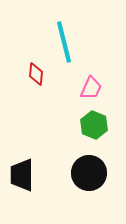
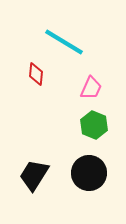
cyan line: rotated 45 degrees counterclockwise
black trapezoid: moved 12 px right; rotated 32 degrees clockwise
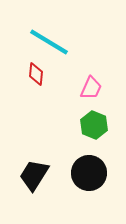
cyan line: moved 15 px left
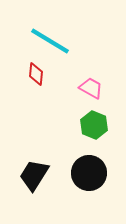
cyan line: moved 1 px right, 1 px up
pink trapezoid: rotated 85 degrees counterclockwise
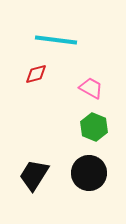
cyan line: moved 6 px right, 1 px up; rotated 24 degrees counterclockwise
red diamond: rotated 70 degrees clockwise
green hexagon: moved 2 px down
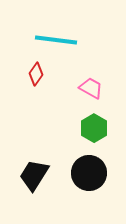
red diamond: rotated 40 degrees counterclockwise
green hexagon: moved 1 px down; rotated 8 degrees clockwise
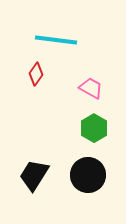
black circle: moved 1 px left, 2 px down
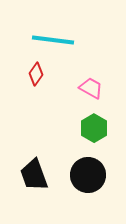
cyan line: moved 3 px left
black trapezoid: rotated 52 degrees counterclockwise
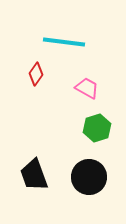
cyan line: moved 11 px right, 2 px down
pink trapezoid: moved 4 px left
green hexagon: moved 3 px right; rotated 12 degrees clockwise
black circle: moved 1 px right, 2 px down
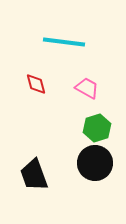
red diamond: moved 10 px down; rotated 50 degrees counterclockwise
black circle: moved 6 px right, 14 px up
